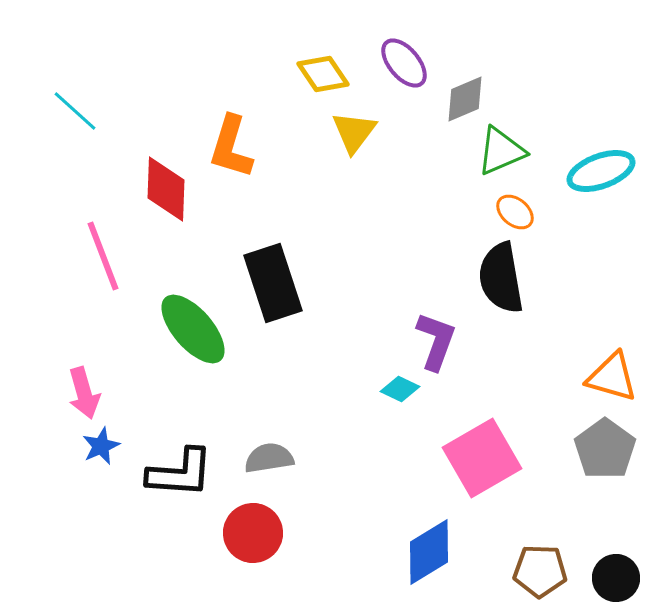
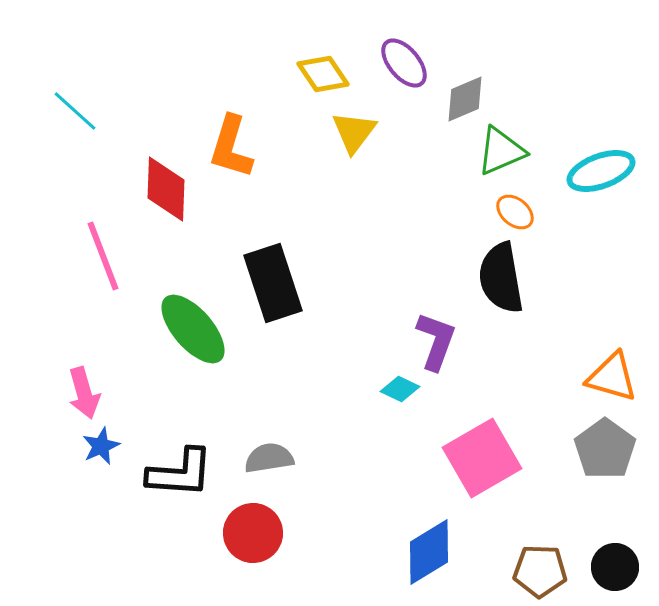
black circle: moved 1 px left, 11 px up
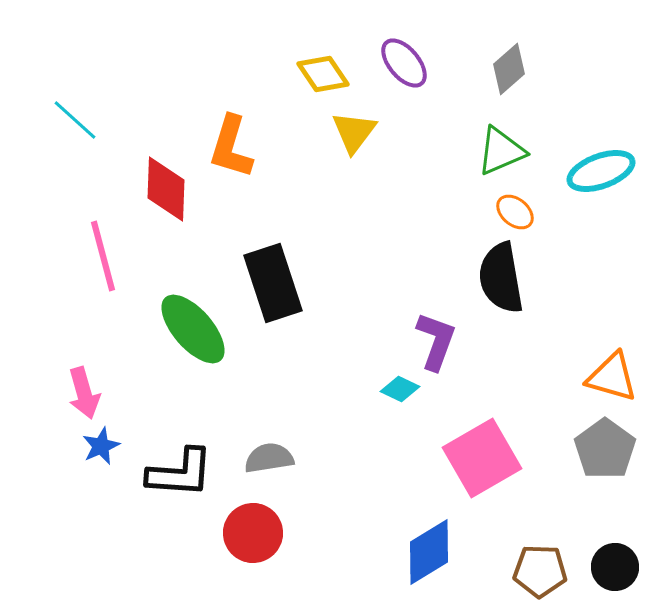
gray diamond: moved 44 px right, 30 px up; rotated 18 degrees counterclockwise
cyan line: moved 9 px down
pink line: rotated 6 degrees clockwise
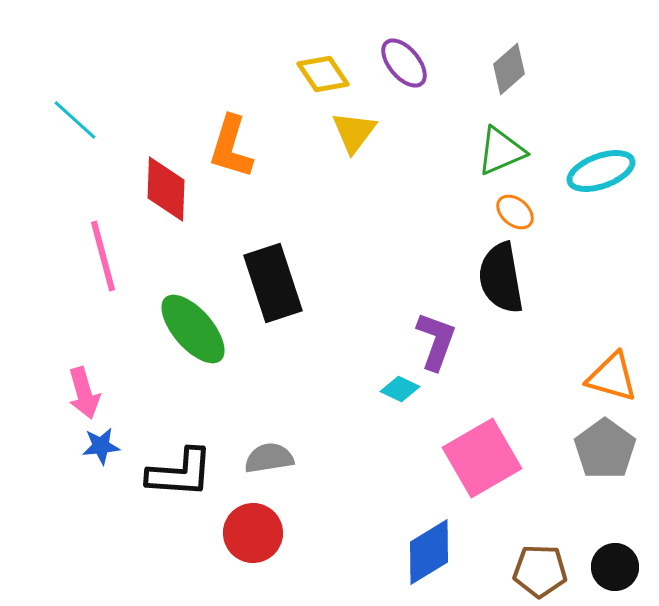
blue star: rotated 18 degrees clockwise
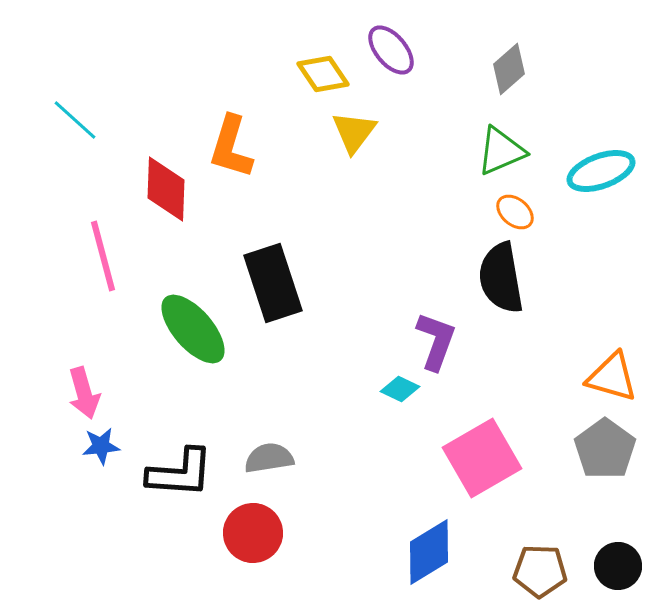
purple ellipse: moved 13 px left, 13 px up
black circle: moved 3 px right, 1 px up
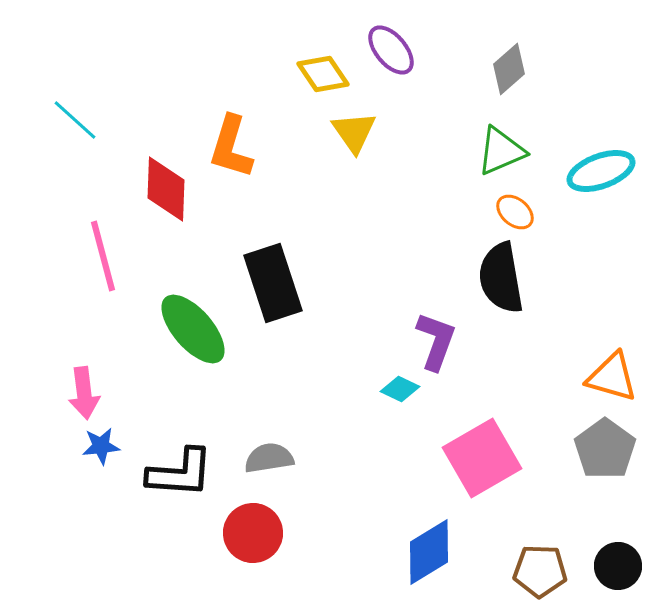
yellow triangle: rotated 12 degrees counterclockwise
pink arrow: rotated 9 degrees clockwise
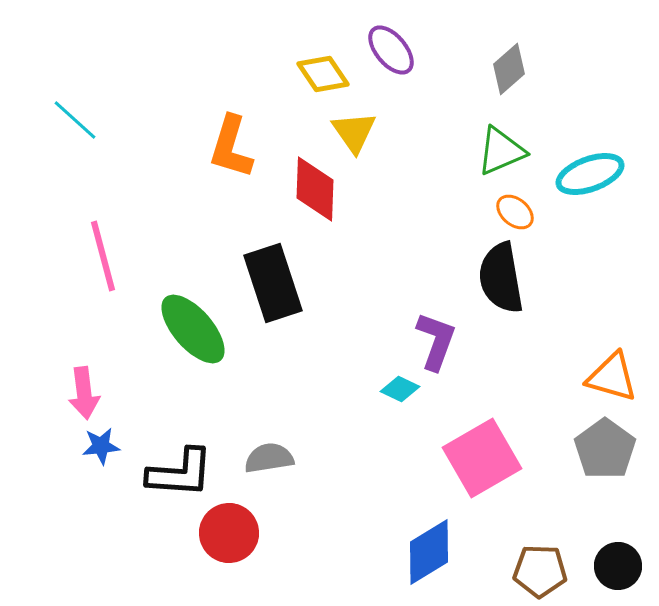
cyan ellipse: moved 11 px left, 3 px down
red diamond: moved 149 px right
red circle: moved 24 px left
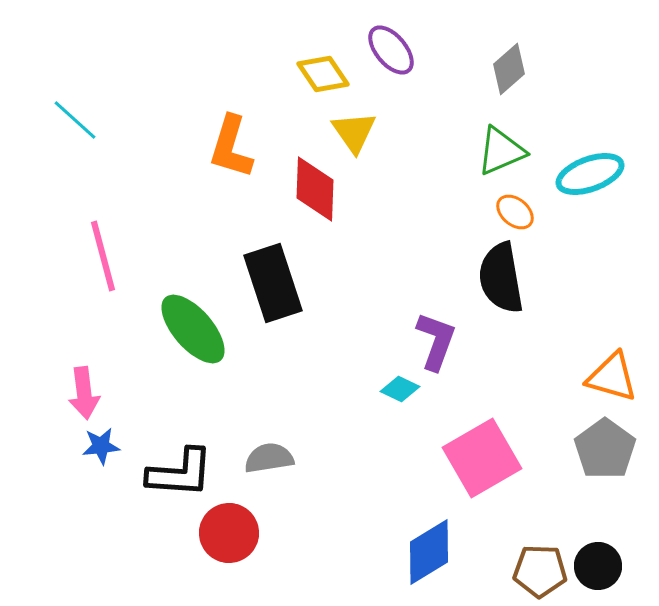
black circle: moved 20 px left
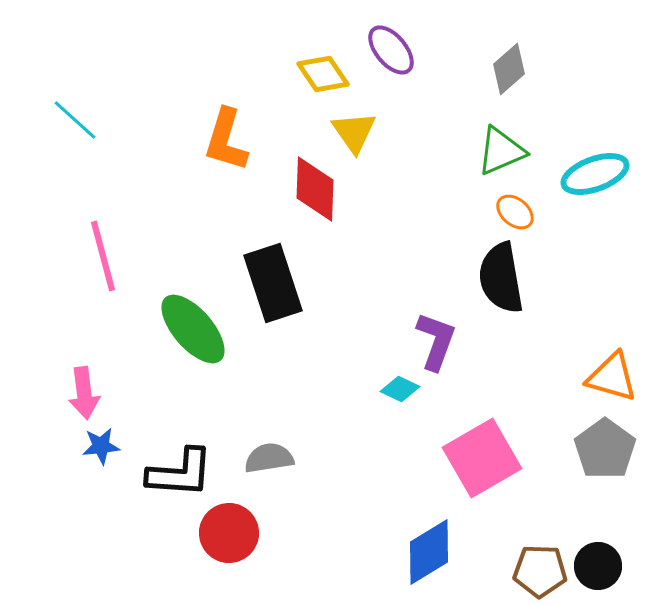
orange L-shape: moved 5 px left, 7 px up
cyan ellipse: moved 5 px right
